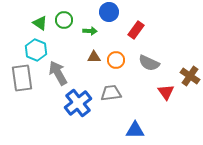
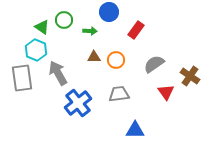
green triangle: moved 2 px right, 4 px down
gray semicircle: moved 5 px right, 1 px down; rotated 120 degrees clockwise
gray trapezoid: moved 8 px right, 1 px down
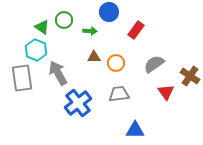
orange circle: moved 3 px down
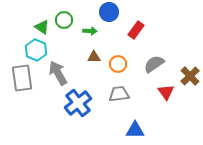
orange circle: moved 2 px right, 1 px down
brown cross: rotated 12 degrees clockwise
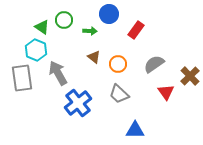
blue circle: moved 2 px down
brown triangle: rotated 40 degrees clockwise
gray trapezoid: rotated 130 degrees counterclockwise
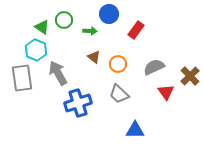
gray semicircle: moved 3 px down; rotated 10 degrees clockwise
blue cross: rotated 20 degrees clockwise
